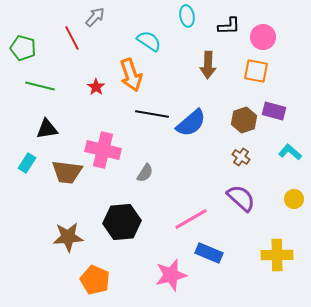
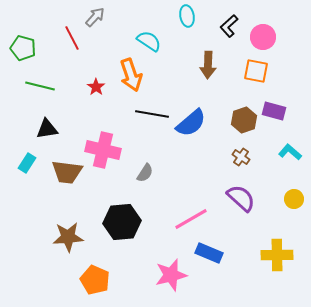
black L-shape: rotated 140 degrees clockwise
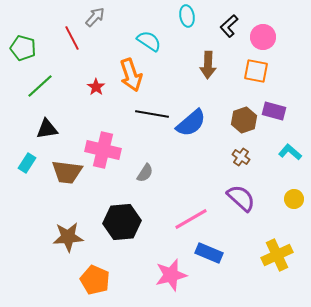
green line: rotated 56 degrees counterclockwise
yellow cross: rotated 24 degrees counterclockwise
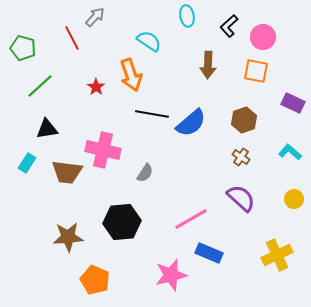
purple rectangle: moved 19 px right, 8 px up; rotated 10 degrees clockwise
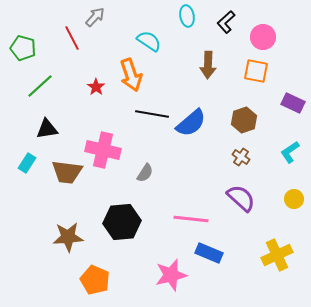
black L-shape: moved 3 px left, 4 px up
cyan L-shape: rotated 75 degrees counterclockwise
pink line: rotated 36 degrees clockwise
